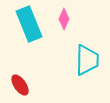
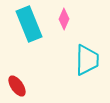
red ellipse: moved 3 px left, 1 px down
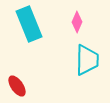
pink diamond: moved 13 px right, 3 px down
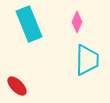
red ellipse: rotated 10 degrees counterclockwise
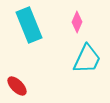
cyan rectangle: moved 1 px down
cyan trapezoid: moved 1 px up; rotated 24 degrees clockwise
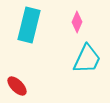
cyan rectangle: rotated 36 degrees clockwise
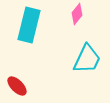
pink diamond: moved 8 px up; rotated 15 degrees clockwise
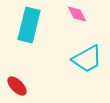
pink diamond: rotated 65 degrees counterclockwise
cyan trapezoid: rotated 36 degrees clockwise
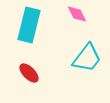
cyan trapezoid: moved 1 px up; rotated 24 degrees counterclockwise
red ellipse: moved 12 px right, 13 px up
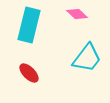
pink diamond: rotated 20 degrees counterclockwise
